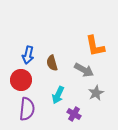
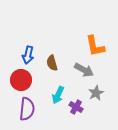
purple cross: moved 2 px right, 7 px up
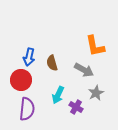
blue arrow: moved 1 px right, 2 px down
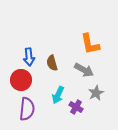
orange L-shape: moved 5 px left, 2 px up
blue arrow: rotated 18 degrees counterclockwise
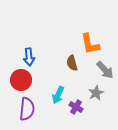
brown semicircle: moved 20 px right
gray arrow: moved 21 px right; rotated 18 degrees clockwise
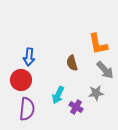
orange L-shape: moved 8 px right
blue arrow: rotated 12 degrees clockwise
gray star: rotated 21 degrees clockwise
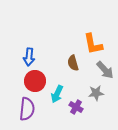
orange L-shape: moved 5 px left
brown semicircle: moved 1 px right
red circle: moved 14 px right, 1 px down
cyan arrow: moved 1 px left, 1 px up
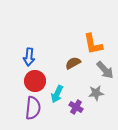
brown semicircle: rotated 77 degrees clockwise
purple semicircle: moved 6 px right, 1 px up
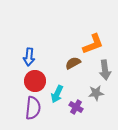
orange L-shape: rotated 100 degrees counterclockwise
gray arrow: rotated 36 degrees clockwise
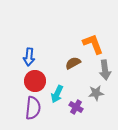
orange L-shape: rotated 90 degrees counterclockwise
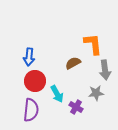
orange L-shape: rotated 15 degrees clockwise
cyan arrow: rotated 54 degrees counterclockwise
purple semicircle: moved 2 px left, 2 px down
